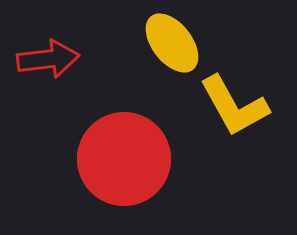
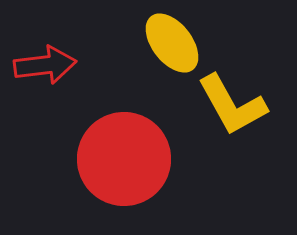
red arrow: moved 3 px left, 6 px down
yellow L-shape: moved 2 px left, 1 px up
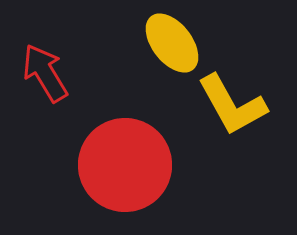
red arrow: moved 8 px down; rotated 114 degrees counterclockwise
red circle: moved 1 px right, 6 px down
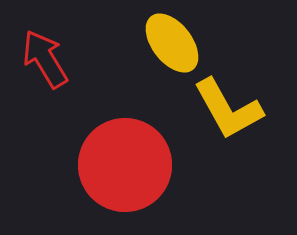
red arrow: moved 14 px up
yellow L-shape: moved 4 px left, 4 px down
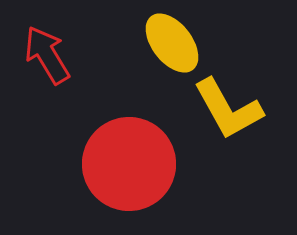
red arrow: moved 2 px right, 4 px up
red circle: moved 4 px right, 1 px up
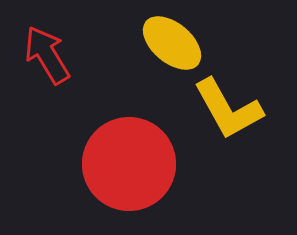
yellow ellipse: rotated 12 degrees counterclockwise
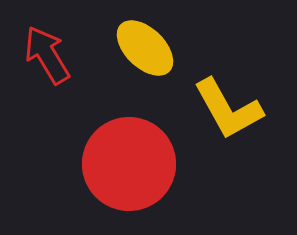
yellow ellipse: moved 27 px left, 5 px down; rotated 4 degrees clockwise
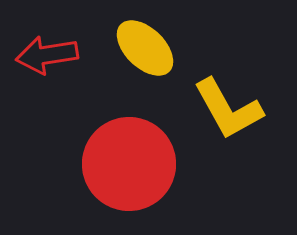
red arrow: rotated 68 degrees counterclockwise
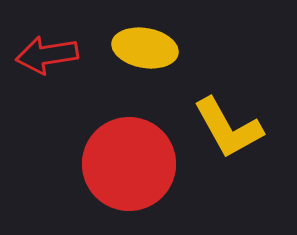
yellow ellipse: rotated 34 degrees counterclockwise
yellow L-shape: moved 19 px down
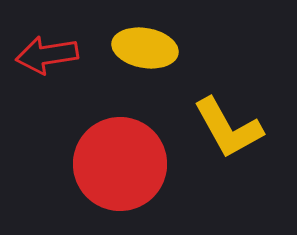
red circle: moved 9 px left
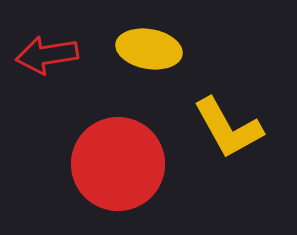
yellow ellipse: moved 4 px right, 1 px down
red circle: moved 2 px left
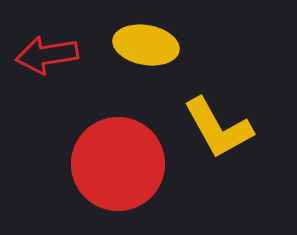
yellow ellipse: moved 3 px left, 4 px up
yellow L-shape: moved 10 px left
